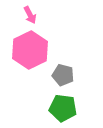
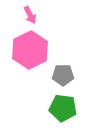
gray pentagon: rotated 15 degrees counterclockwise
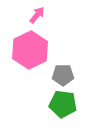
pink arrow: moved 7 px right; rotated 114 degrees counterclockwise
green pentagon: moved 4 px up
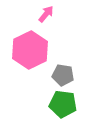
pink arrow: moved 9 px right, 1 px up
gray pentagon: rotated 10 degrees clockwise
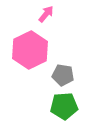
green pentagon: moved 1 px right, 2 px down; rotated 12 degrees counterclockwise
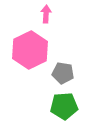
pink arrow: rotated 36 degrees counterclockwise
gray pentagon: moved 2 px up
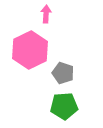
gray pentagon: rotated 10 degrees clockwise
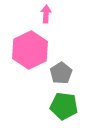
gray pentagon: moved 2 px left; rotated 20 degrees clockwise
green pentagon: rotated 12 degrees clockwise
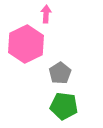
pink hexagon: moved 4 px left, 6 px up
gray pentagon: moved 1 px left
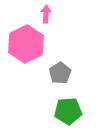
green pentagon: moved 4 px right, 5 px down; rotated 12 degrees counterclockwise
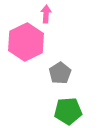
pink hexagon: moved 2 px up
